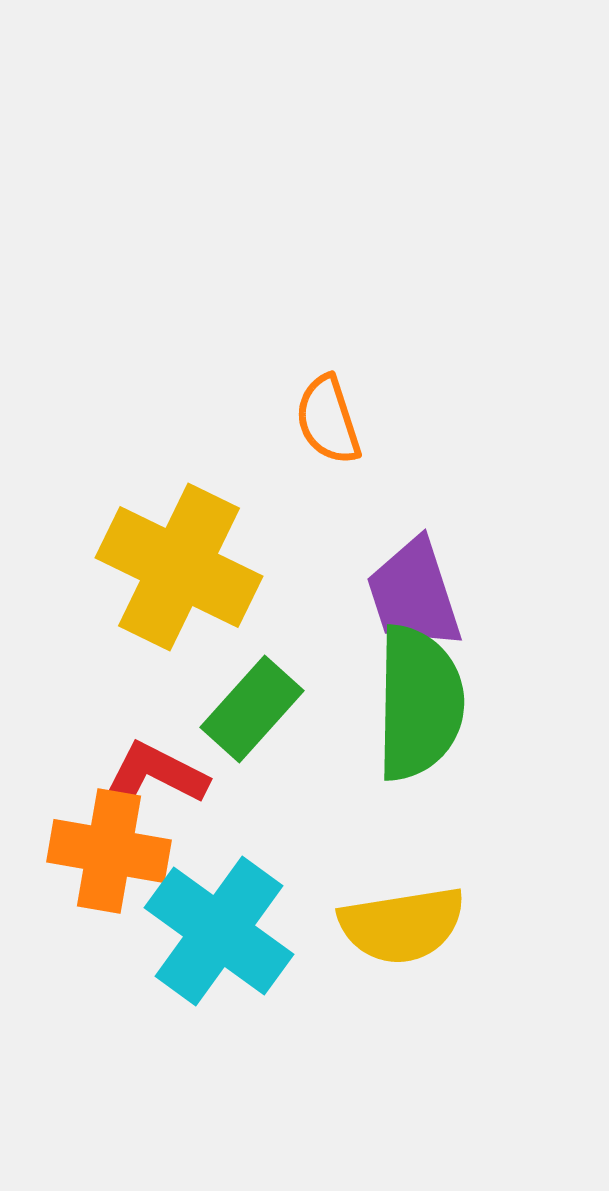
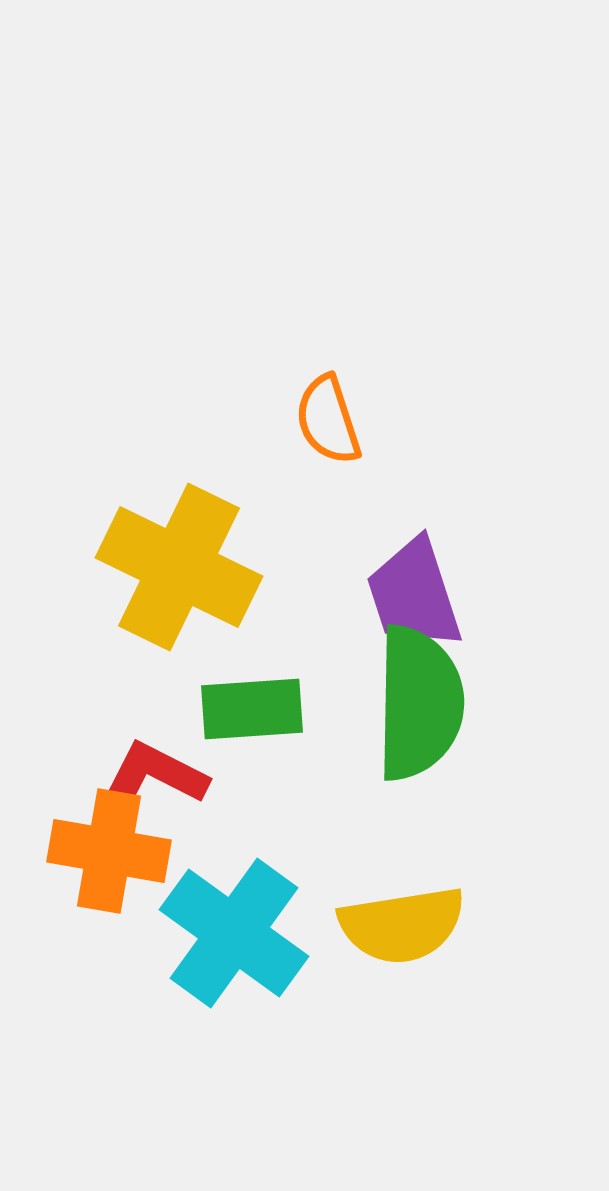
green rectangle: rotated 44 degrees clockwise
cyan cross: moved 15 px right, 2 px down
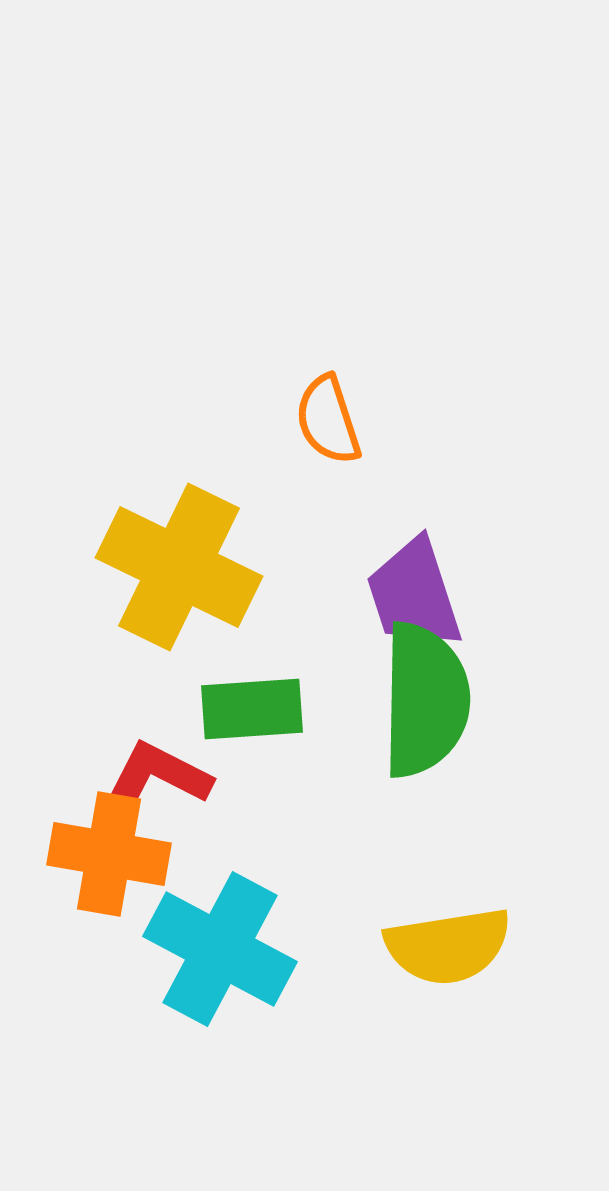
green semicircle: moved 6 px right, 3 px up
red L-shape: moved 4 px right
orange cross: moved 3 px down
yellow semicircle: moved 46 px right, 21 px down
cyan cross: moved 14 px left, 16 px down; rotated 8 degrees counterclockwise
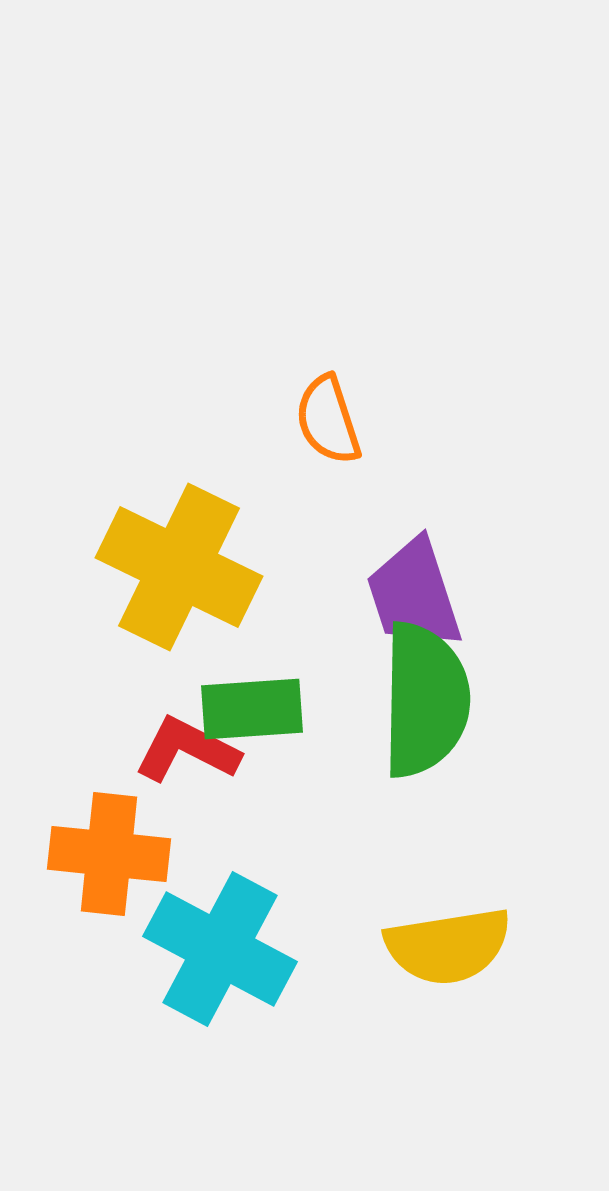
red L-shape: moved 28 px right, 25 px up
orange cross: rotated 4 degrees counterclockwise
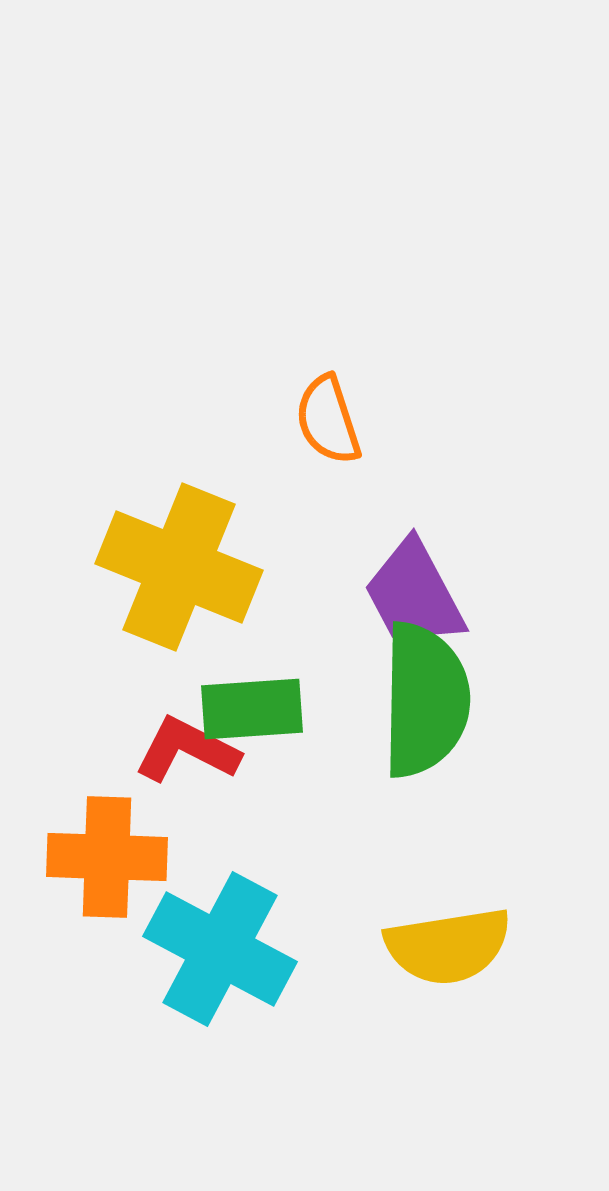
yellow cross: rotated 4 degrees counterclockwise
purple trapezoid: rotated 10 degrees counterclockwise
orange cross: moved 2 px left, 3 px down; rotated 4 degrees counterclockwise
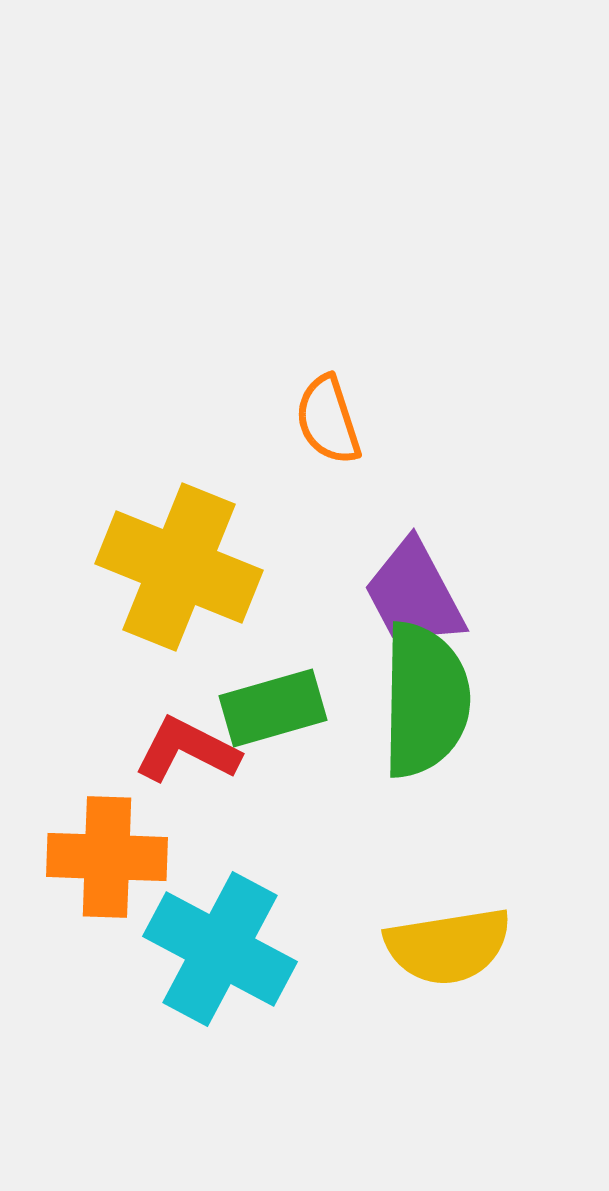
green rectangle: moved 21 px right, 1 px up; rotated 12 degrees counterclockwise
